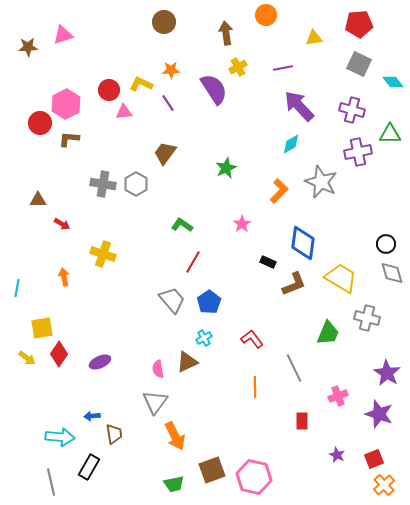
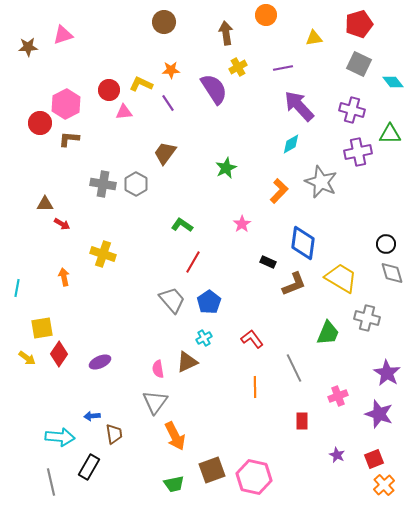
red pentagon at (359, 24): rotated 12 degrees counterclockwise
brown triangle at (38, 200): moved 7 px right, 4 px down
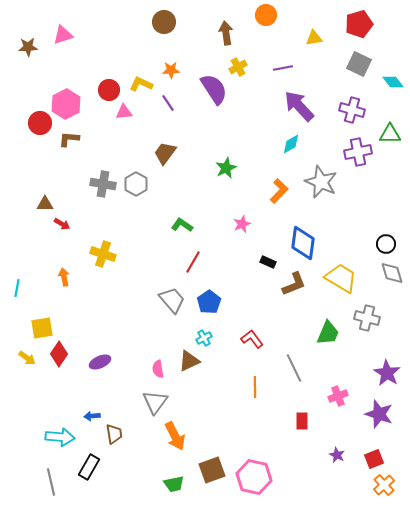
pink star at (242, 224): rotated 12 degrees clockwise
brown triangle at (187, 362): moved 2 px right, 1 px up
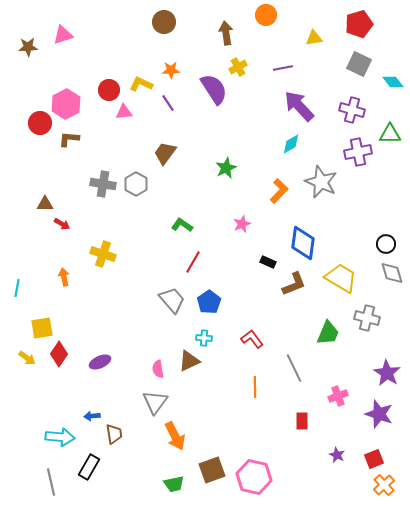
cyan cross at (204, 338): rotated 35 degrees clockwise
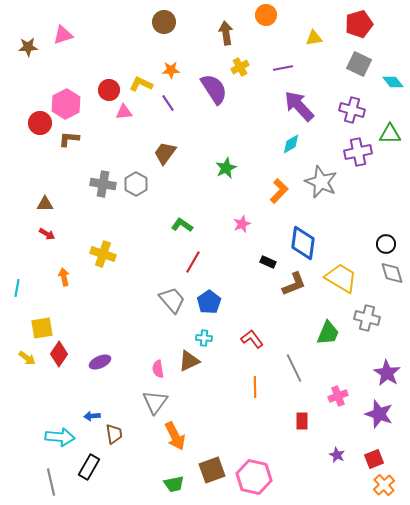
yellow cross at (238, 67): moved 2 px right
red arrow at (62, 224): moved 15 px left, 10 px down
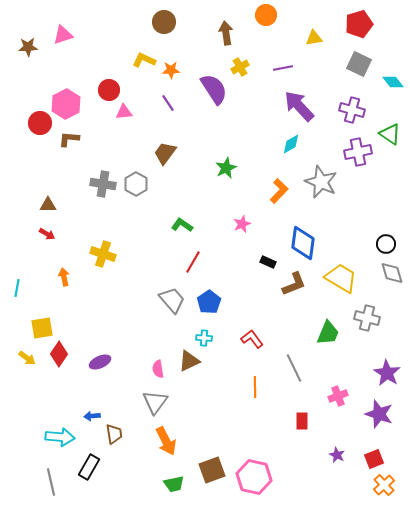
yellow L-shape at (141, 84): moved 3 px right, 24 px up
green triangle at (390, 134): rotated 35 degrees clockwise
brown triangle at (45, 204): moved 3 px right, 1 px down
orange arrow at (175, 436): moved 9 px left, 5 px down
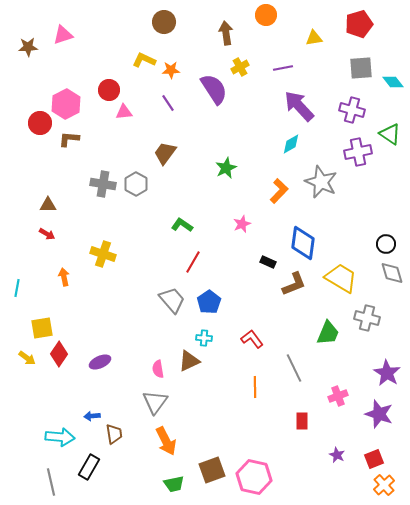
gray square at (359, 64): moved 2 px right, 4 px down; rotated 30 degrees counterclockwise
